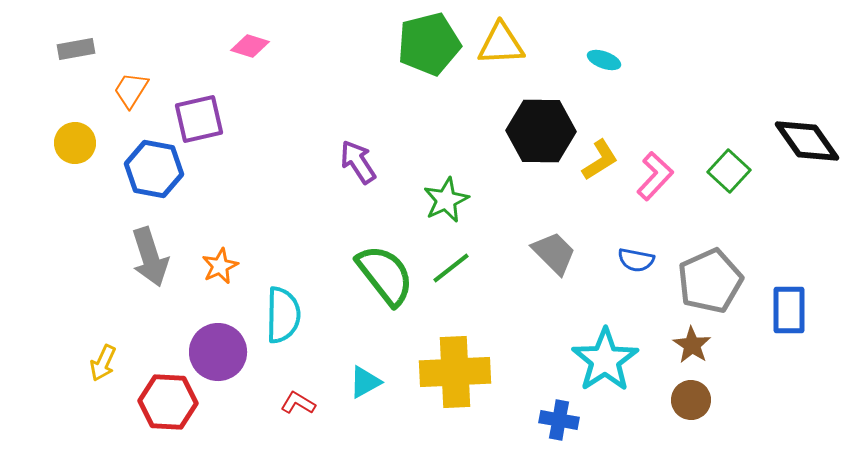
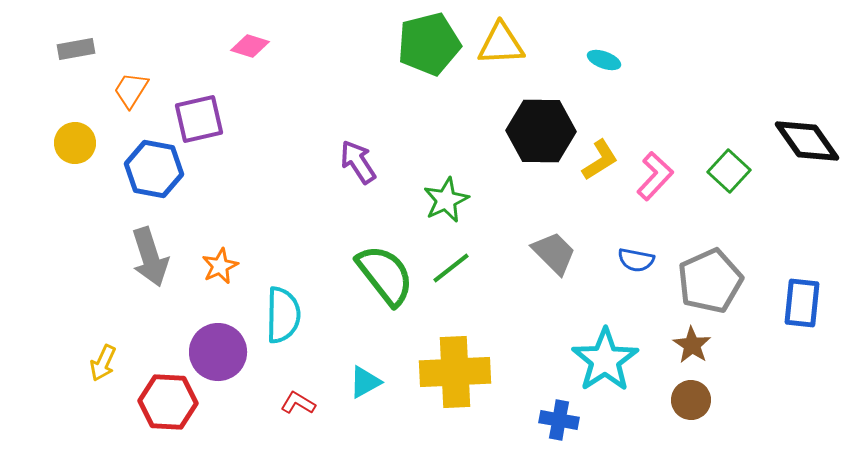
blue rectangle: moved 13 px right, 7 px up; rotated 6 degrees clockwise
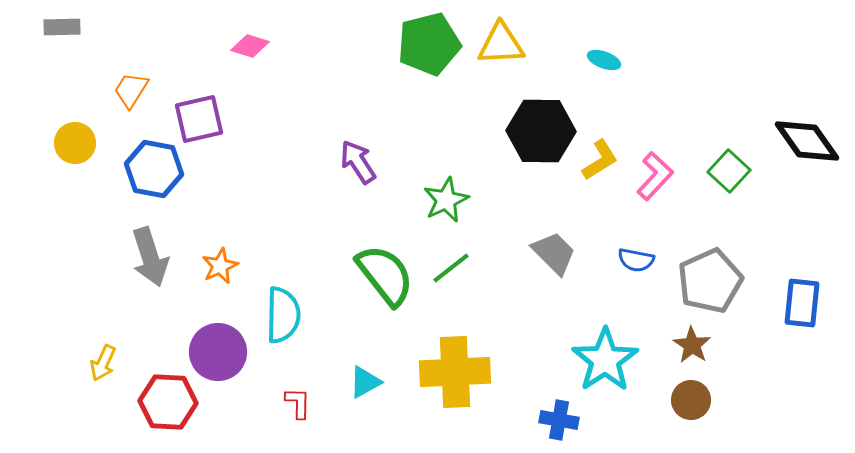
gray rectangle: moved 14 px left, 22 px up; rotated 9 degrees clockwise
red L-shape: rotated 60 degrees clockwise
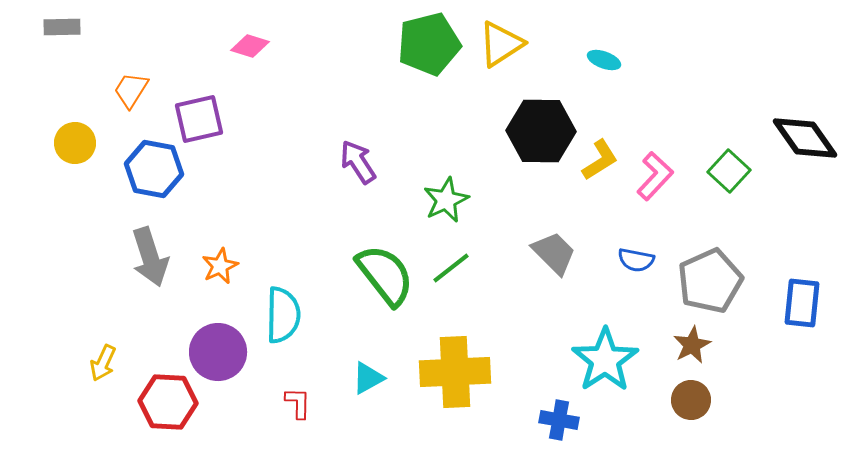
yellow triangle: rotated 30 degrees counterclockwise
black diamond: moved 2 px left, 3 px up
brown star: rotated 12 degrees clockwise
cyan triangle: moved 3 px right, 4 px up
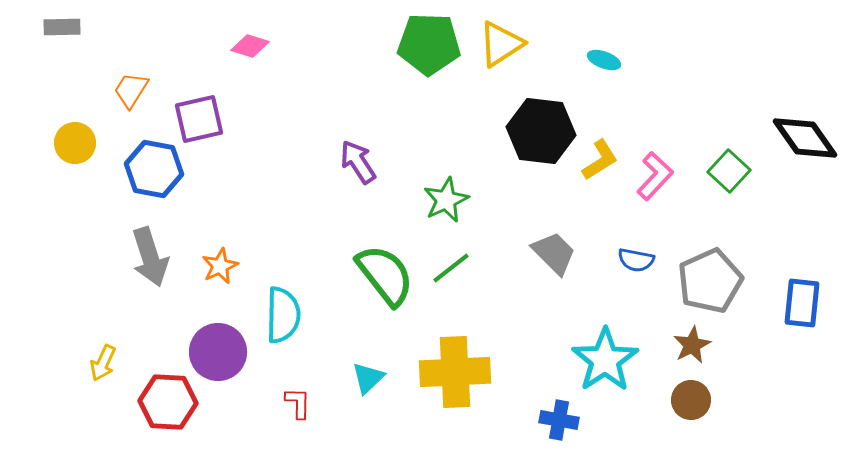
green pentagon: rotated 16 degrees clockwise
black hexagon: rotated 6 degrees clockwise
cyan triangle: rotated 15 degrees counterclockwise
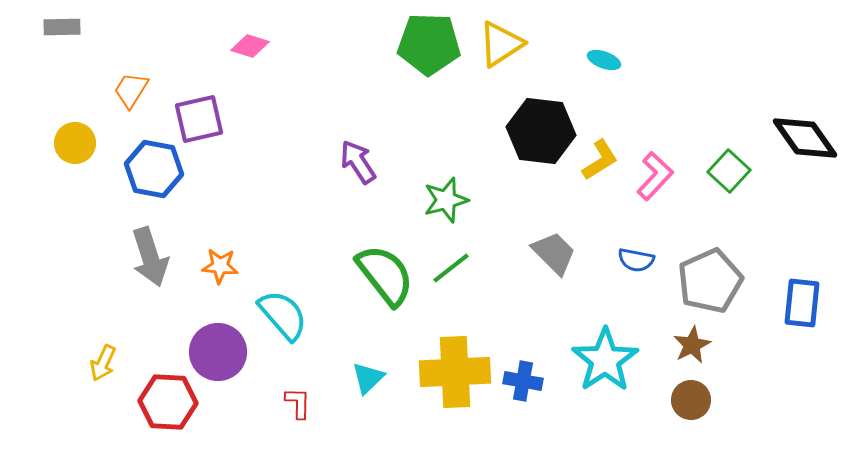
green star: rotated 9 degrees clockwise
orange star: rotated 30 degrees clockwise
cyan semicircle: rotated 42 degrees counterclockwise
blue cross: moved 36 px left, 39 px up
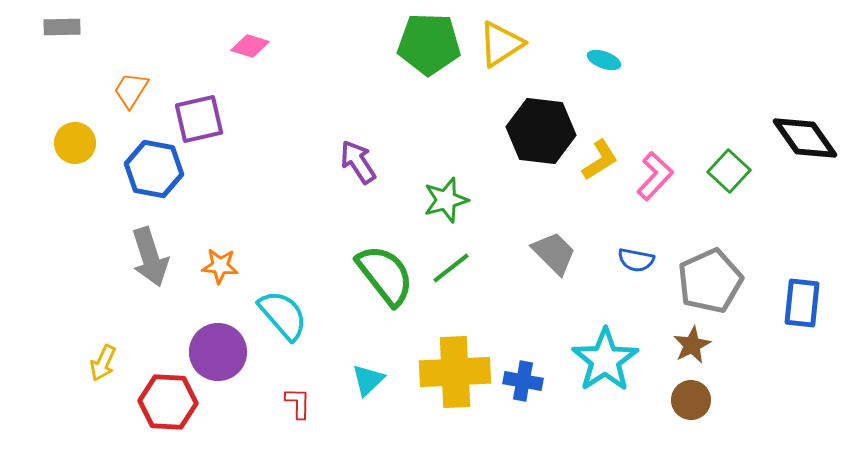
cyan triangle: moved 2 px down
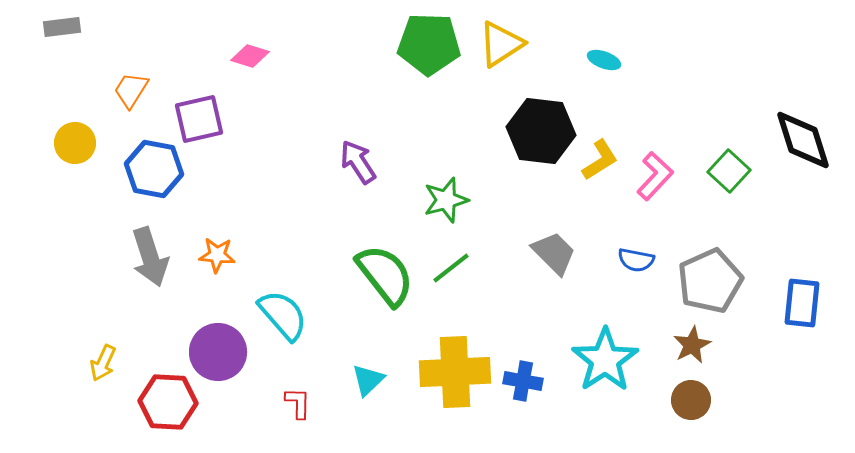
gray rectangle: rotated 6 degrees counterclockwise
pink diamond: moved 10 px down
black diamond: moved 2 px left, 2 px down; rotated 18 degrees clockwise
orange star: moved 3 px left, 11 px up
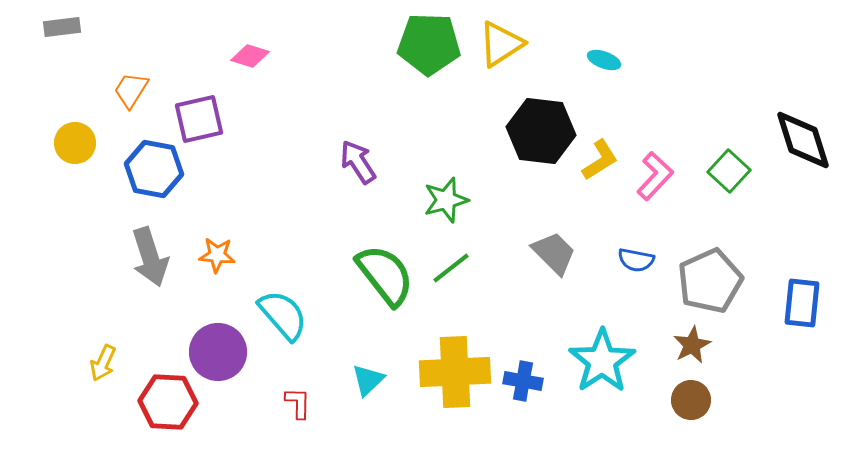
cyan star: moved 3 px left, 1 px down
